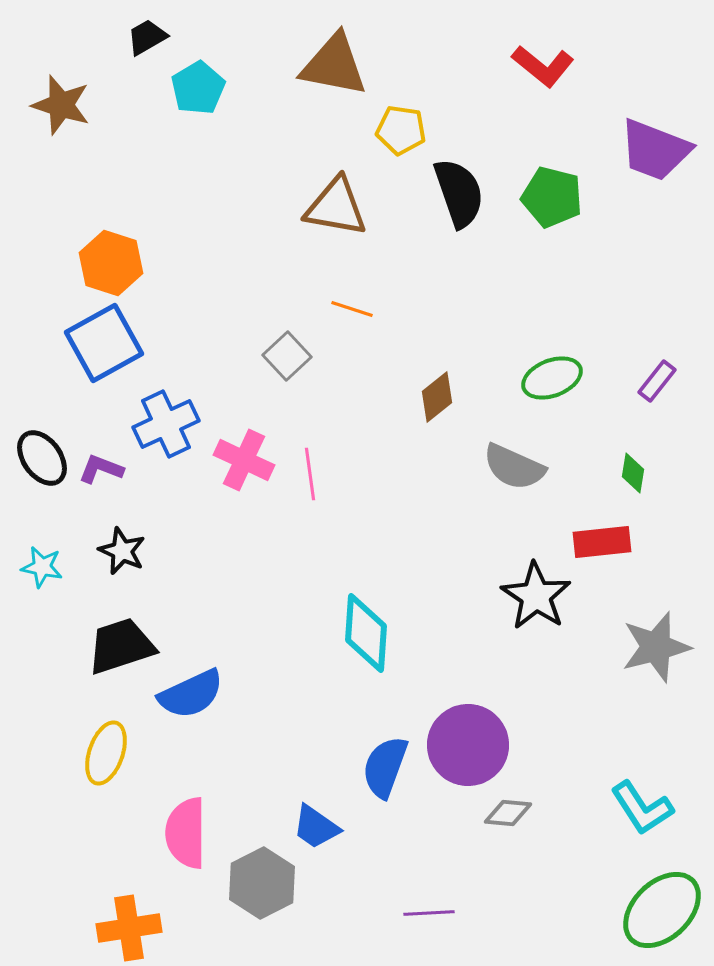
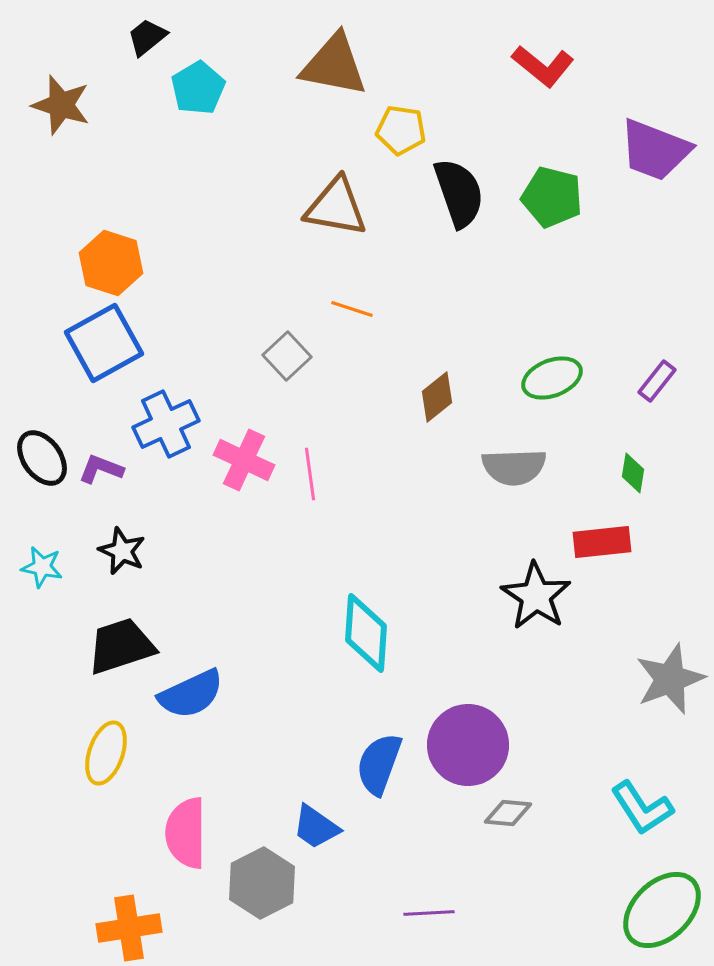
black trapezoid at (147, 37): rotated 9 degrees counterclockwise
gray semicircle at (514, 467): rotated 26 degrees counterclockwise
gray star at (656, 647): moved 14 px right, 32 px down; rotated 6 degrees counterclockwise
blue semicircle at (385, 767): moved 6 px left, 3 px up
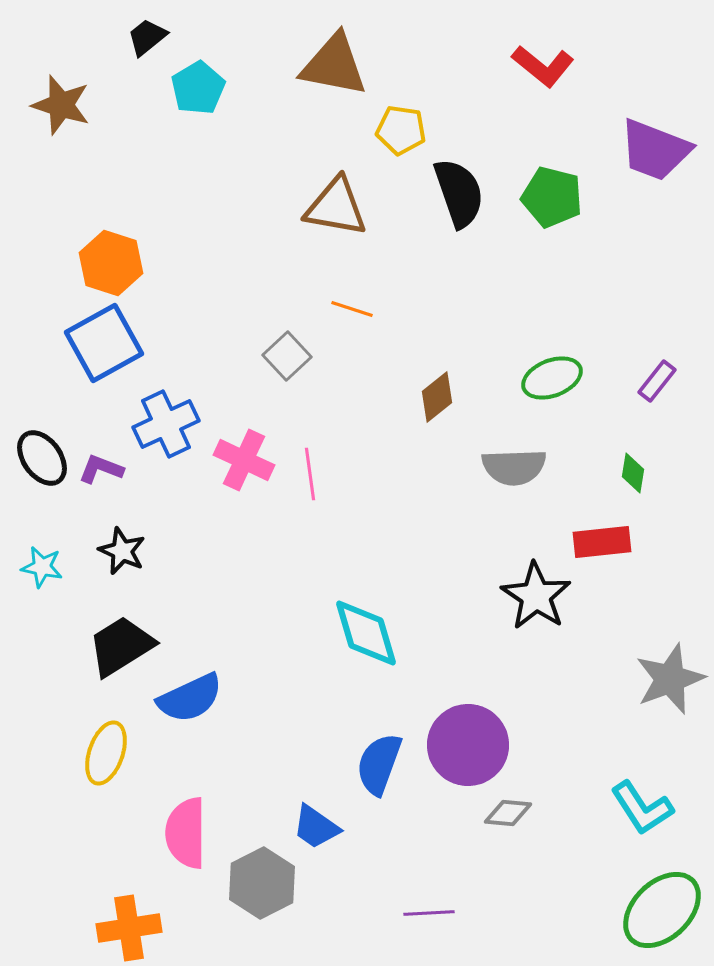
cyan diamond at (366, 633): rotated 20 degrees counterclockwise
black trapezoid at (121, 646): rotated 14 degrees counterclockwise
blue semicircle at (191, 694): moved 1 px left, 4 px down
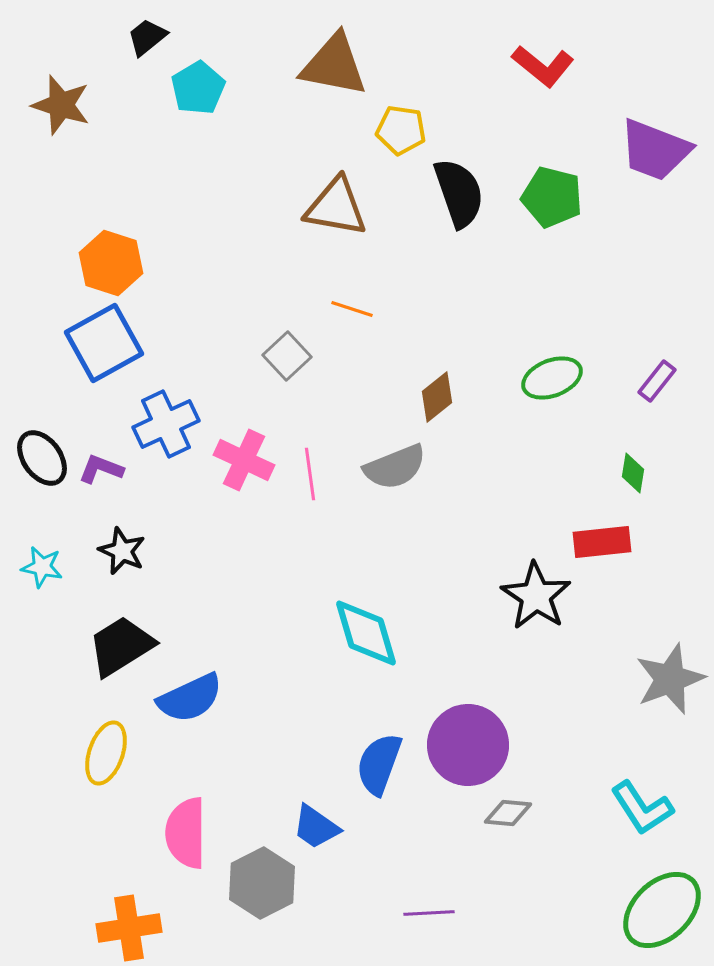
gray semicircle at (514, 467): moved 119 px left; rotated 20 degrees counterclockwise
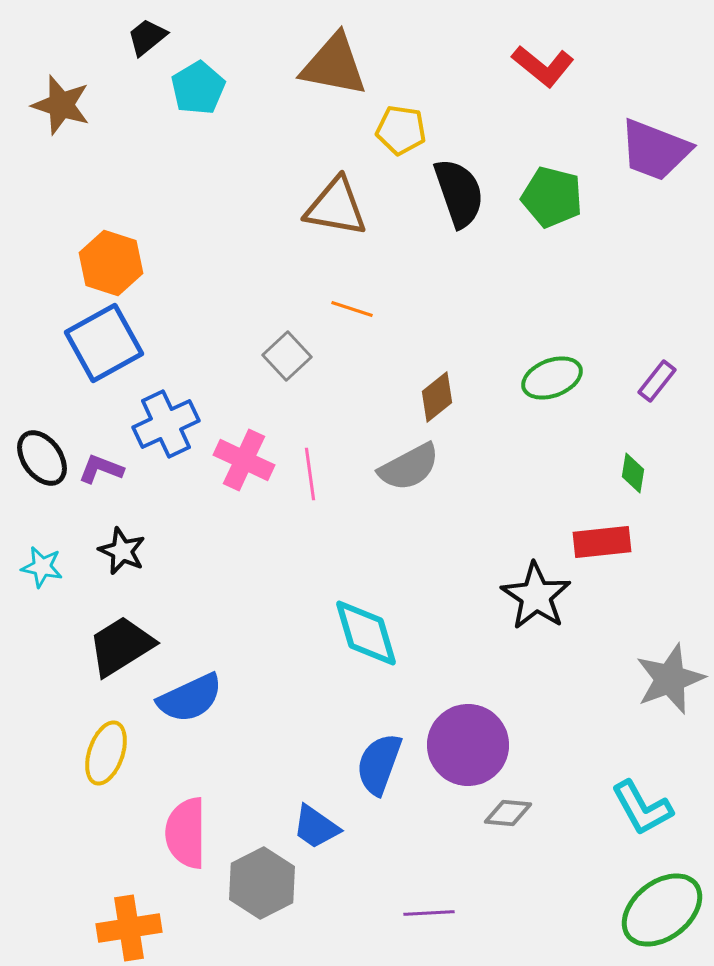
gray semicircle at (395, 467): moved 14 px right; rotated 6 degrees counterclockwise
cyan L-shape at (642, 808): rotated 4 degrees clockwise
green ellipse at (662, 910): rotated 6 degrees clockwise
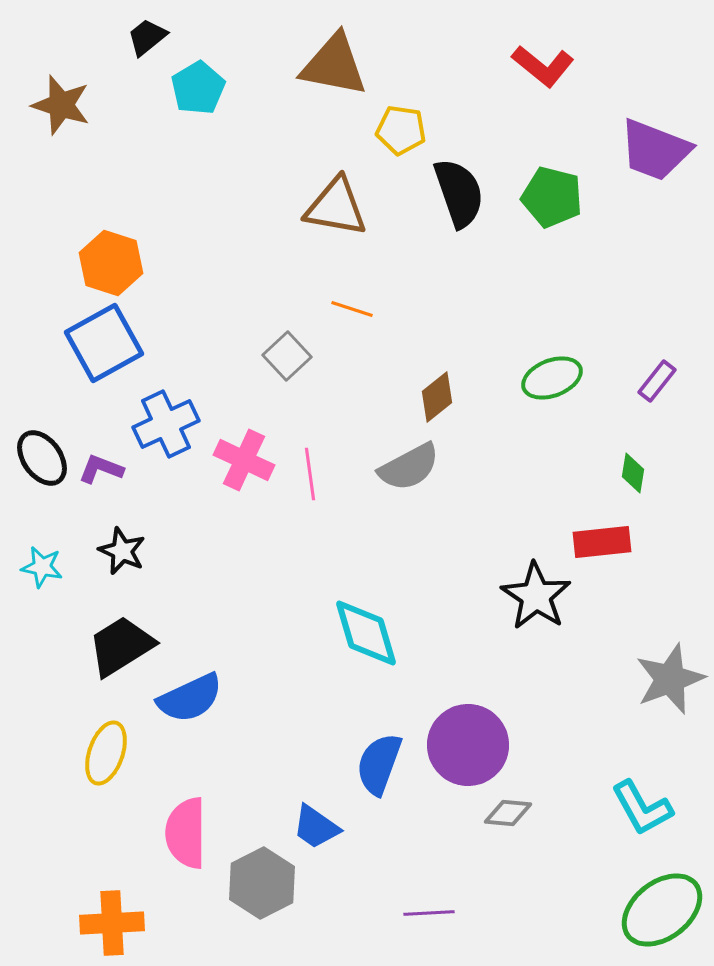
orange cross at (129, 928): moved 17 px left, 5 px up; rotated 6 degrees clockwise
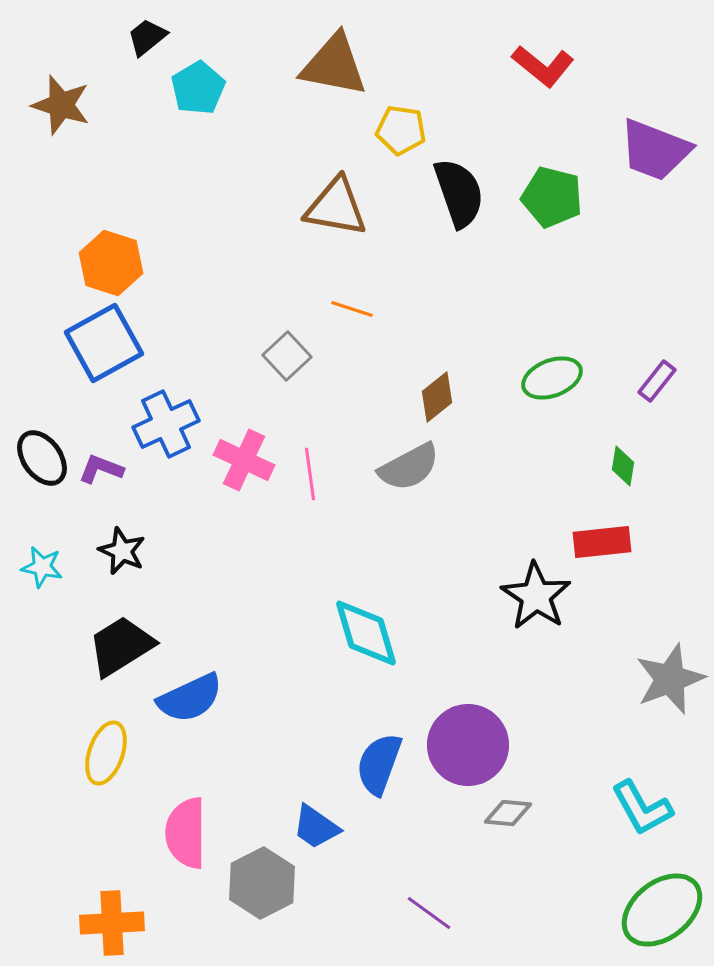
green diamond at (633, 473): moved 10 px left, 7 px up
purple line at (429, 913): rotated 39 degrees clockwise
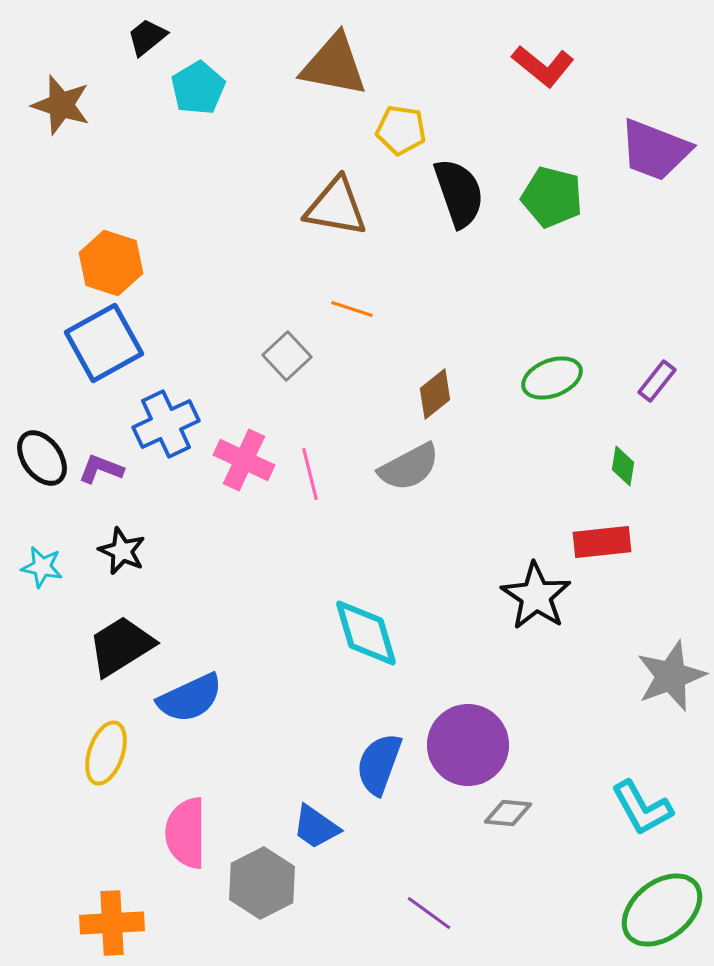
brown diamond at (437, 397): moved 2 px left, 3 px up
pink line at (310, 474): rotated 6 degrees counterclockwise
gray star at (670, 679): moved 1 px right, 3 px up
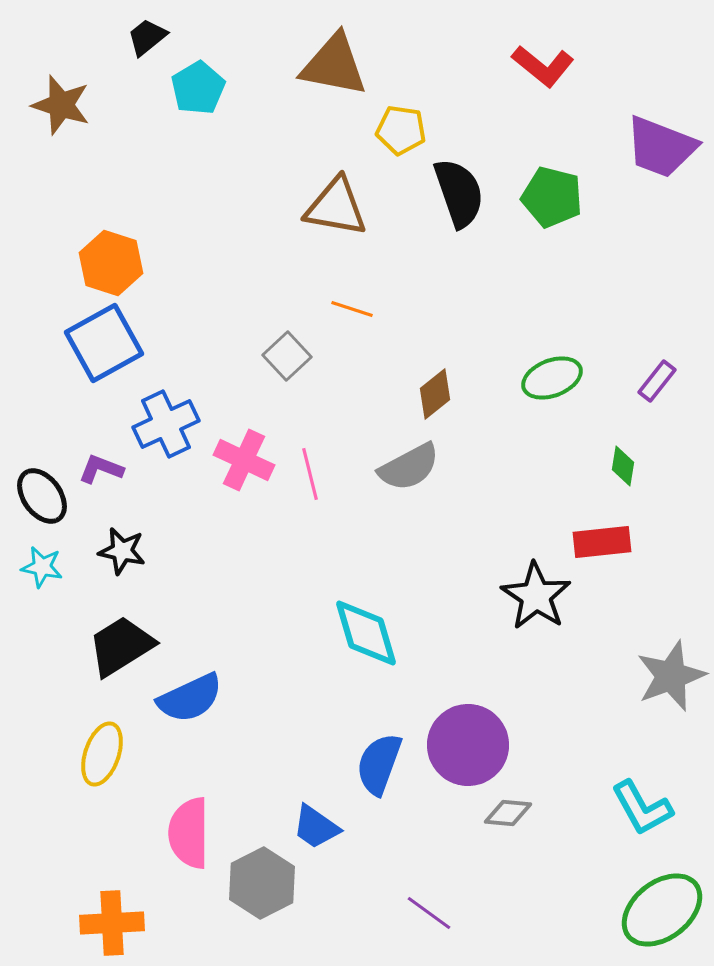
purple trapezoid at (655, 150): moved 6 px right, 3 px up
black ellipse at (42, 458): moved 38 px down
black star at (122, 551): rotated 12 degrees counterclockwise
yellow ellipse at (106, 753): moved 4 px left, 1 px down
pink semicircle at (186, 833): moved 3 px right
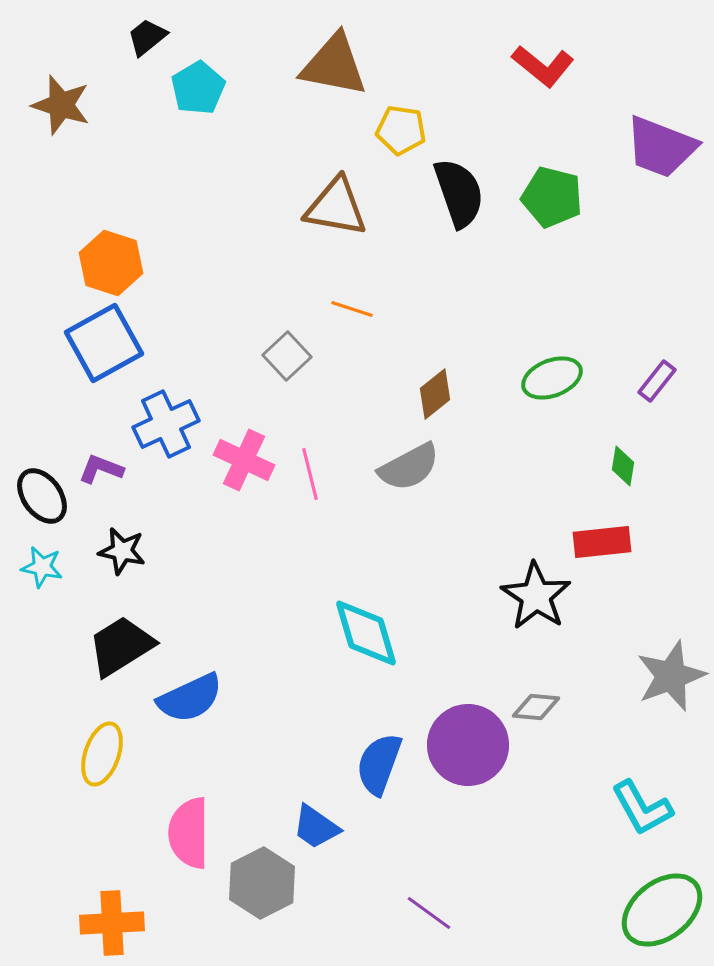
gray diamond at (508, 813): moved 28 px right, 106 px up
